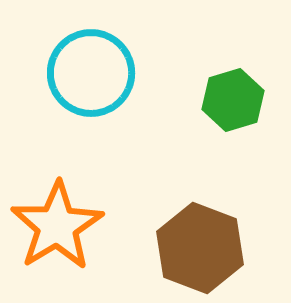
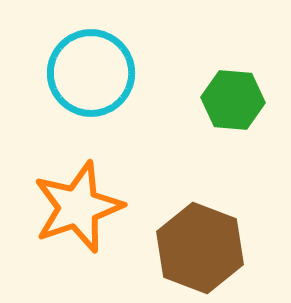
green hexagon: rotated 22 degrees clockwise
orange star: moved 21 px right, 19 px up; rotated 12 degrees clockwise
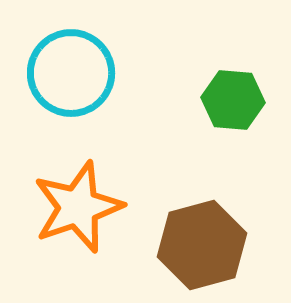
cyan circle: moved 20 px left
brown hexagon: moved 2 px right, 3 px up; rotated 24 degrees clockwise
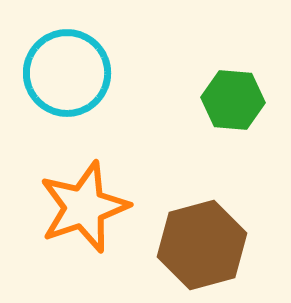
cyan circle: moved 4 px left
orange star: moved 6 px right
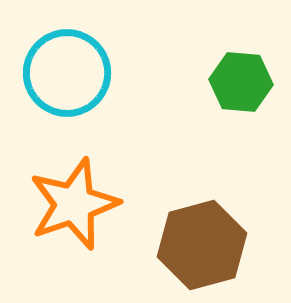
green hexagon: moved 8 px right, 18 px up
orange star: moved 10 px left, 3 px up
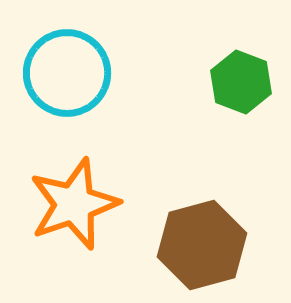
green hexagon: rotated 16 degrees clockwise
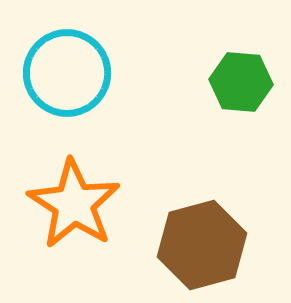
green hexagon: rotated 16 degrees counterclockwise
orange star: rotated 20 degrees counterclockwise
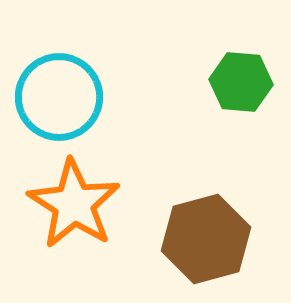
cyan circle: moved 8 px left, 24 px down
brown hexagon: moved 4 px right, 6 px up
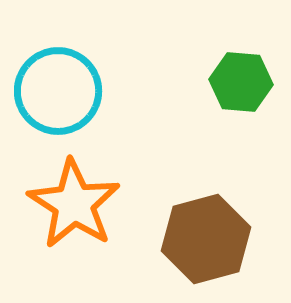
cyan circle: moved 1 px left, 6 px up
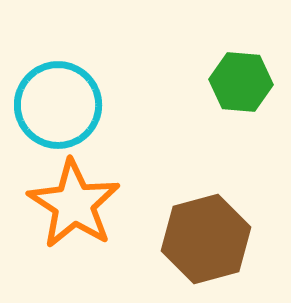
cyan circle: moved 14 px down
